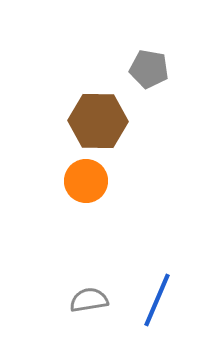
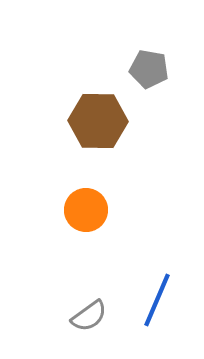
orange circle: moved 29 px down
gray semicircle: moved 16 px down; rotated 153 degrees clockwise
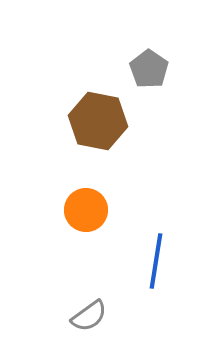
gray pentagon: rotated 24 degrees clockwise
brown hexagon: rotated 10 degrees clockwise
blue line: moved 1 px left, 39 px up; rotated 14 degrees counterclockwise
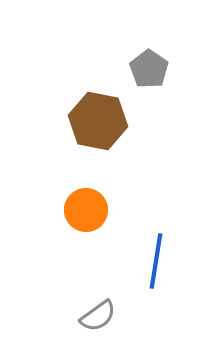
gray semicircle: moved 9 px right
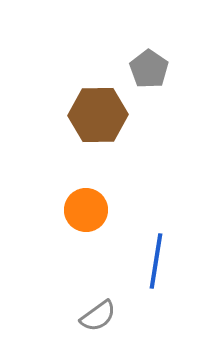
brown hexagon: moved 6 px up; rotated 12 degrees counterclockwise
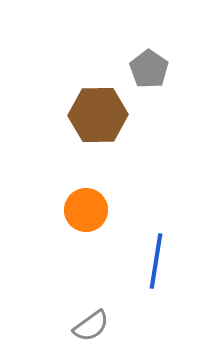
gray semicircle: moved 7 px left, 10 px down
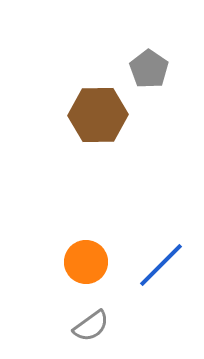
orange circle: moved 52 px down
blue line: moved 5 px right, 4 px down; rotated 36 degrees clockwise
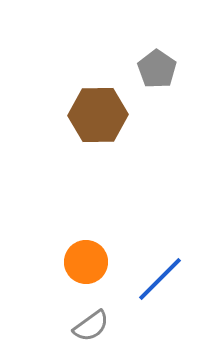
gray pentagon: moved 8 px right
blue line: moved 1 px left, 14 px down
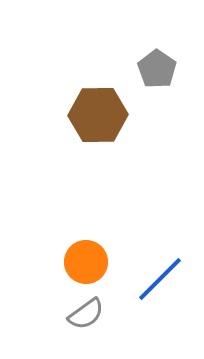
gray semicircle: moved 5 px left, 12 px up
